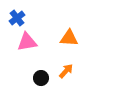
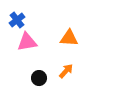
blue cross: moved 2 px down
black circle: moved 2 px left
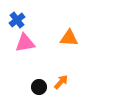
pink triangle: moved 2 px left, 1 px down
orange arrow: moved 5 px left, 11 px down
black circle: moved 9 px down
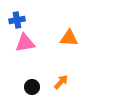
blue cross: rotated 28 degrees clockwise
black circle: moved 7 px left
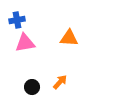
orange arrow: moved 1 px left
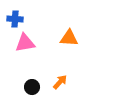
blue cross: moved 2 px left, 1 px up; rotated 14 degrees clockwise
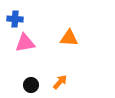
black circle: moved 1 px left, 2 px up
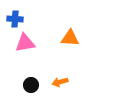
orange triangle: moved 1 px right
orange arrow: rotated 147 degrees counterclockwise
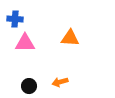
pink triangle: rotated 10 degrees clockwise
black circle: moved 2 px left, 1 px down
